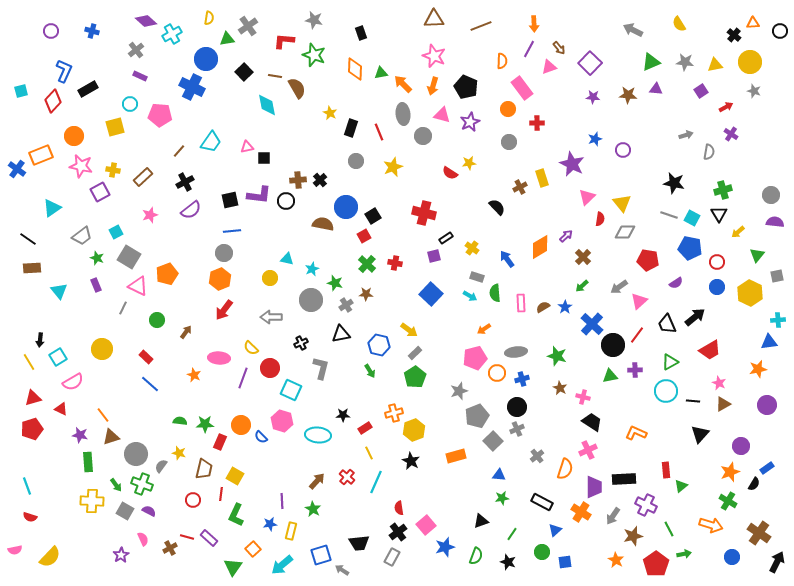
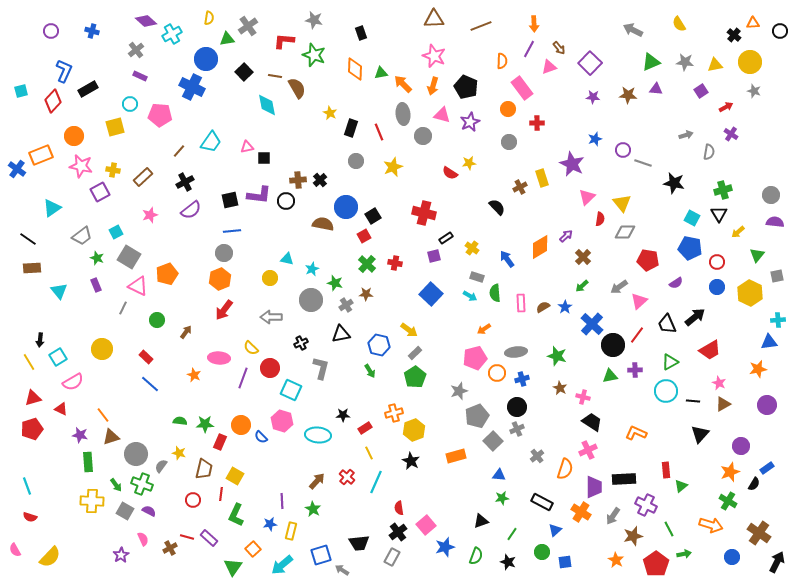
gray line at (669, 215): moved 26 px left, 52 px up
pink semicircle at (15, 550): rotated 72 degrees clockwise
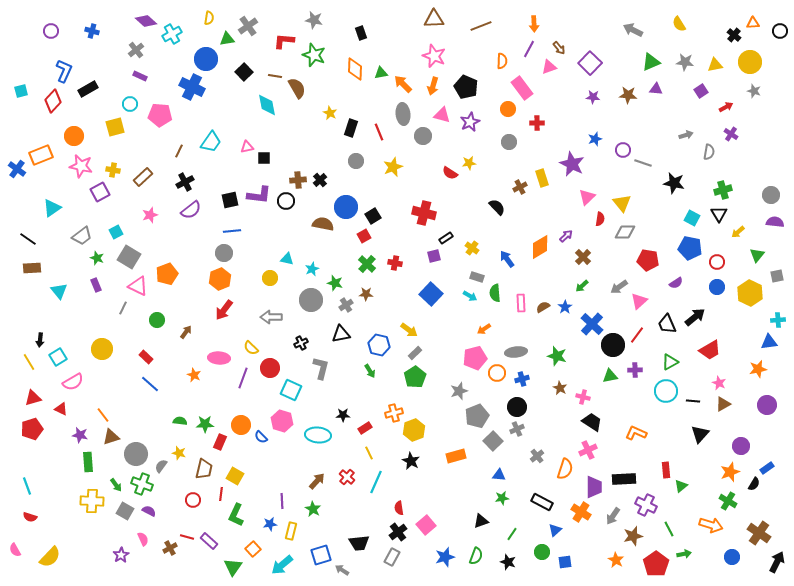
brown line at (179, 151): rotated 16 degrees counterclockwise
purple rectangle at (209, 538): moved 3 px down
blue star at (445, 547): moved 10 px down
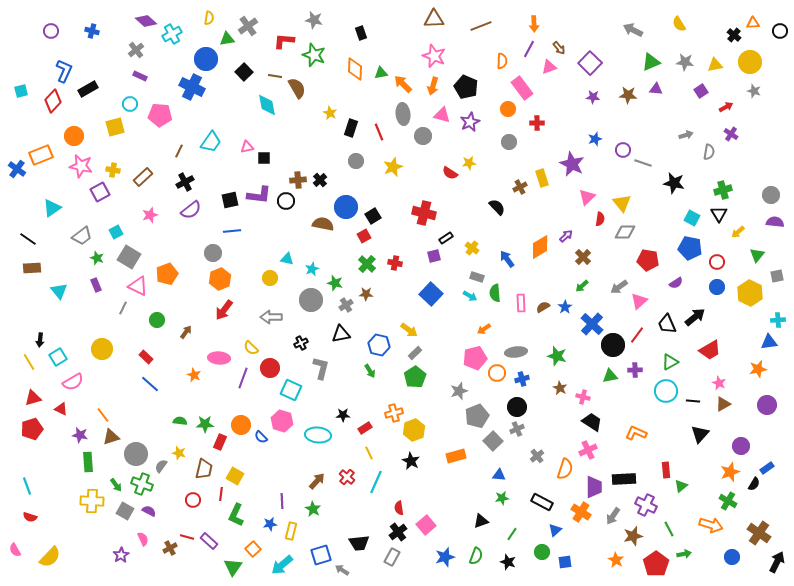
gray circle at (224, 253): moved 11 px left
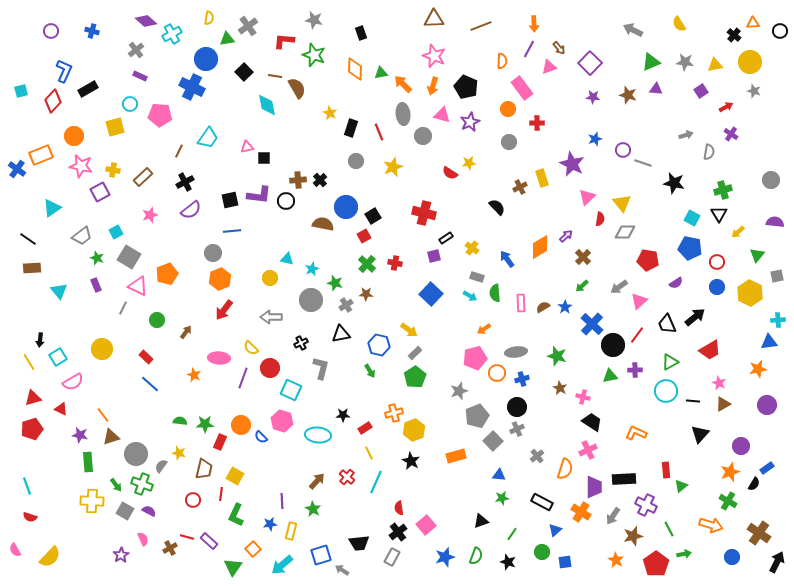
brown star at (628, 95): rotated 12 degrees clockwise
cyan trapezoid at (211, 142): moved 3 px left, 4 px up
gray circle at (771, 195): moved 15 px up
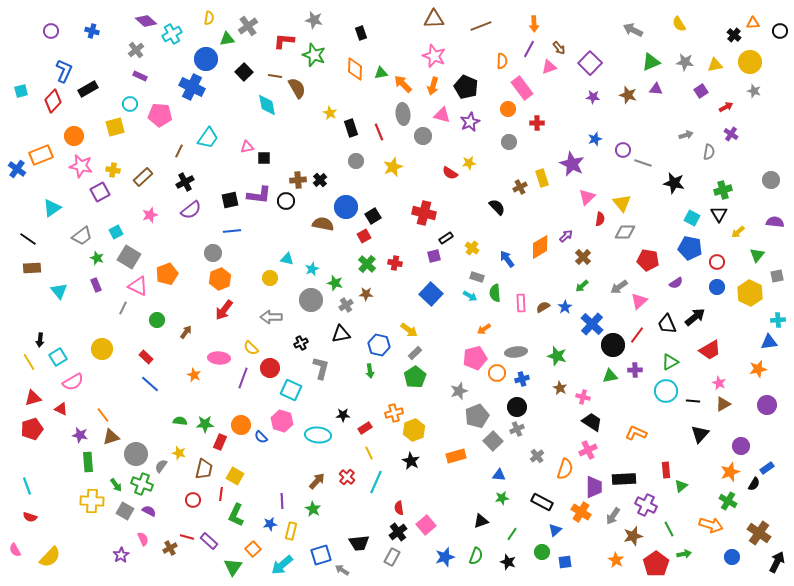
black rectangle at (351, 128): rotated 36 degrees counterclockwise
green arrow at (370, 371): rotated 24 degrees clockwise
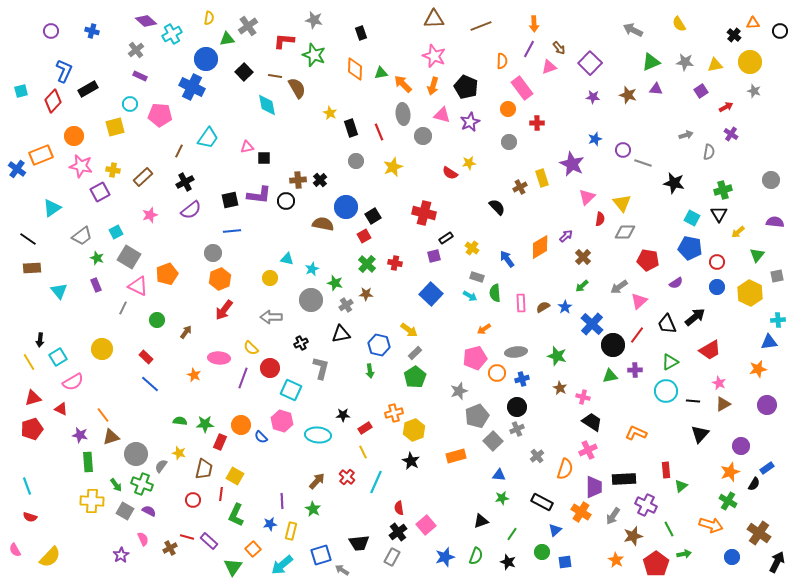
yellow line at (369, 453): moved 6 px left, 1 px up
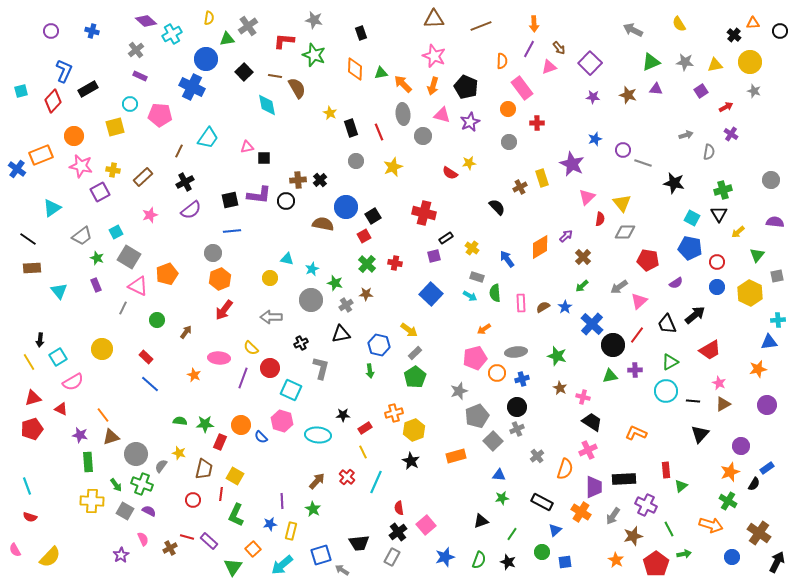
black arrow at (695, 317): moved 2 px up
green semicircle at (476, 556): moved 3 px right, 4 px down
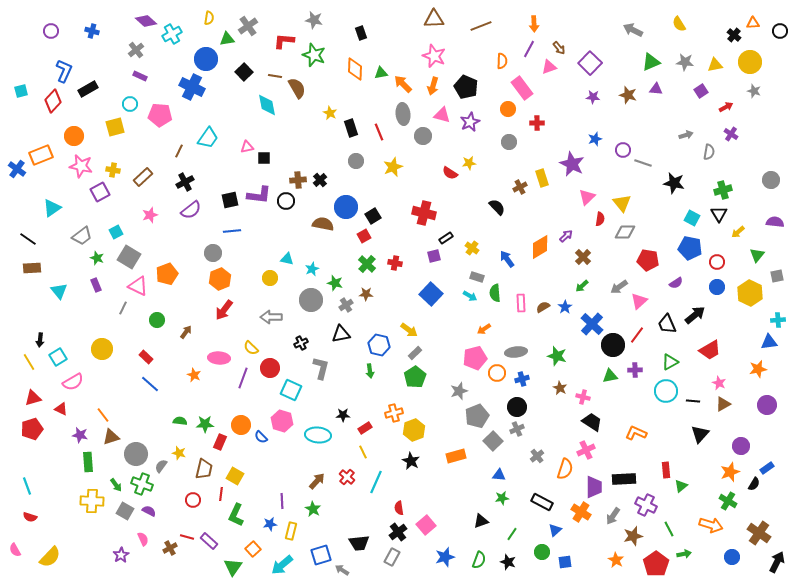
pink cross at (588, 450): moved 2 px left
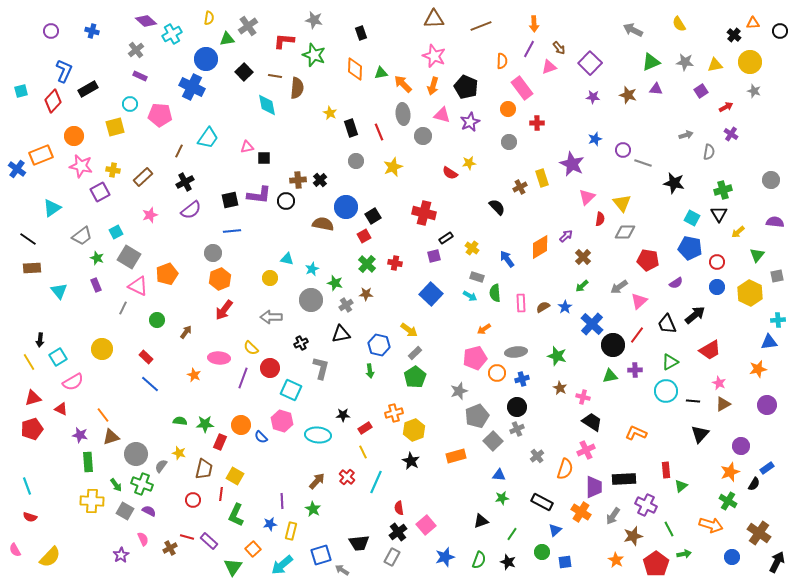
brown semicircle at (297, 88): rotated 35 degrees clockwise
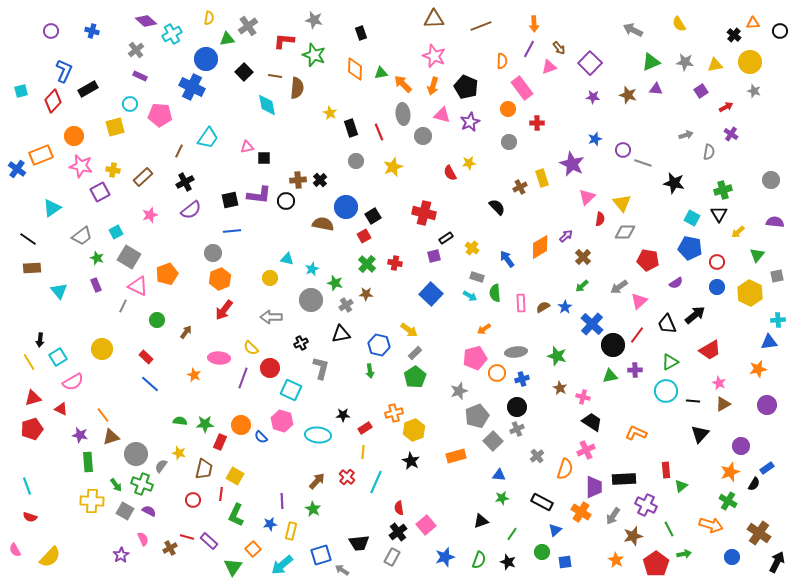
red semicircle at (450, 173): rotated 28 degrees clockwise
gray line at (123, 308): moved 2 px up
yellow line at (363, 452): rotated 32 degrees clockwise
